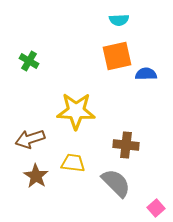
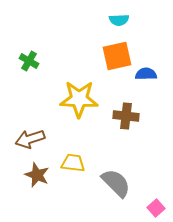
yellow star: moved 3 px right, 12 px up
brown cross: moved 29 px up
brown star: moved 1 px right, 1 px up; rotated 10 degrees counterclockwise
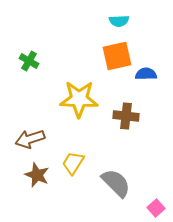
cyan semicircle: moved 1 px down
yellow trapezoid: rotated 65 degrees counterclockwise
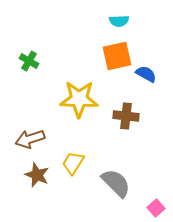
blue semicircle: rotated 30 degrees clockwise
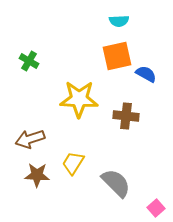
brown star: rotated 20 degrees counterclockwise
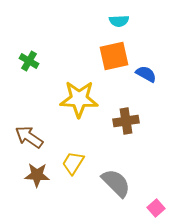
orange square: moved 3 px left
brown cross: moved 5 px down; rotated 15 degrees counterclockwise
brown arrow: moved 1 px left, 2 px up; rotated 52 degrees clockwise
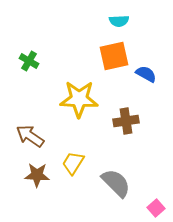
brown arrow: moved 1 px right, 1 px up
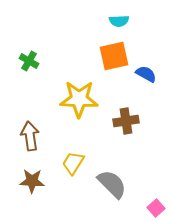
brown arrow: rotated 48 degrees clockwise
brown star: moved 5 px left, 6 px down
gray semicircle: moved 4 px left, 1 px down
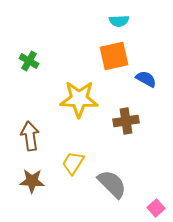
blue semicircle: moved 5 px down
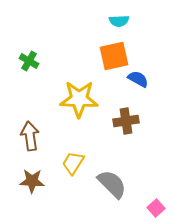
blue semicircle: moved 8 px left
